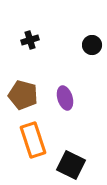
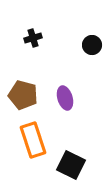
black cross: moved 3 px right, 2 px up
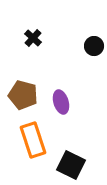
black cross: rotated 30 degrees counterclockwise
black circle: moved 2 px right, 1 px down
purple ellipse: moved 4 px left, 4 px down
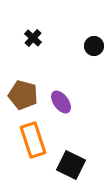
purple ellipse: rotated 20 degrees counterclockwise
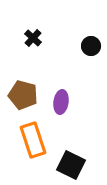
black circle: moved 3 px left
purple ellipse: rotated 45 degrees clockwise
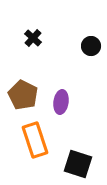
brown pentagon: rotated 12 degrees clockwise
orange rectangle: moved 2 px right
black square: moved 7 px right, 1 px up; rotated 8 degrees counterclockwise
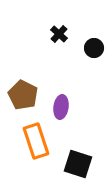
black cross: moved 26 px right, 4 px up
black circle: moved 3 px right, 2 px down
purple ellipse: moved 5 px down
orange rectangle: moved 1 px right, 1 px down
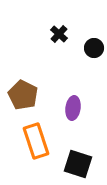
purple ellipse: moved 12 px right, 1 px down
